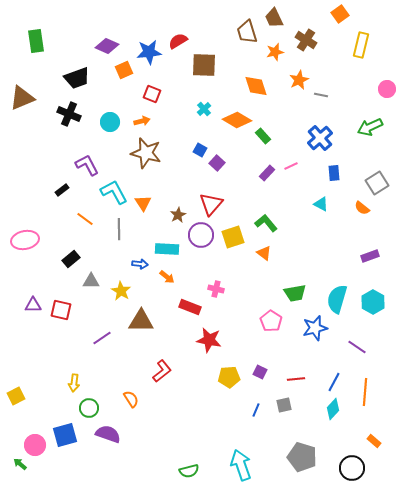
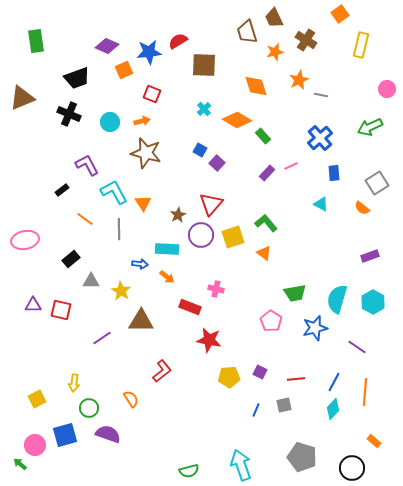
yellow square at (16, 396): moved 21 px right, 3 px down
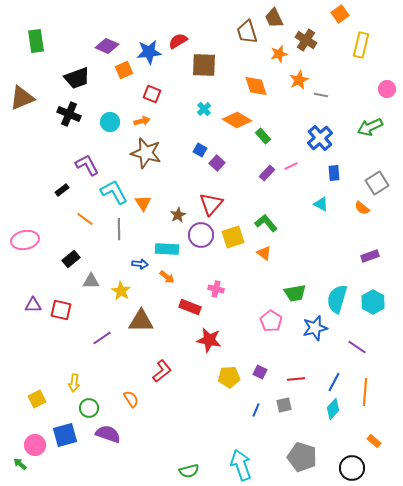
orange star at (275, 52): moved 4 px right, 2 px down
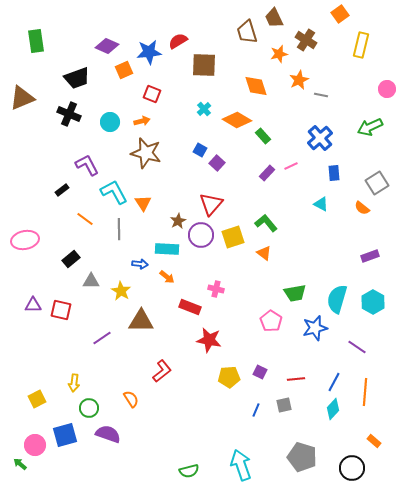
brown star at (178, 215): moved 6 px down
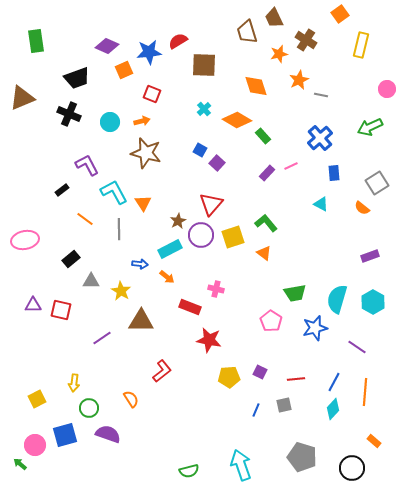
cyan rectangle at (167, 249): moved 3 px right; rotated 30 degrees counterclockwise
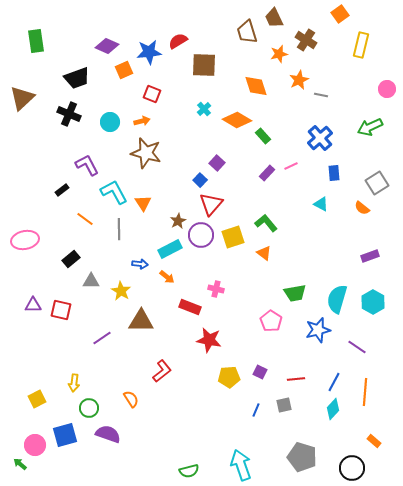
brown triangle at (22, 98): rotated 20 degrees counterclockwise
blue square at (200, 150): moved 30 px down; rotated 16 degrees clockwise
blue star at (315, 328): moved 3 px right, 2 px down
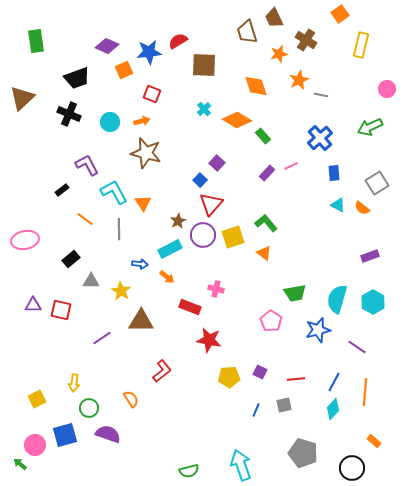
cyan triangle at (321, 204): moved 17 px right, 1 px down
purple circle at (201, 235): moved 2 px right
gray pentagon at (302, 457): moved 1 px right, 4 px up
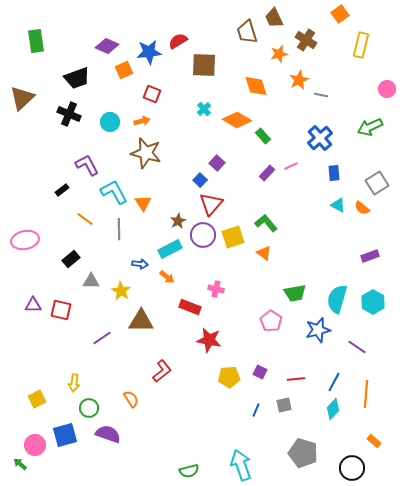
orange line at (365, 392): moved 1 px right, 2 px down
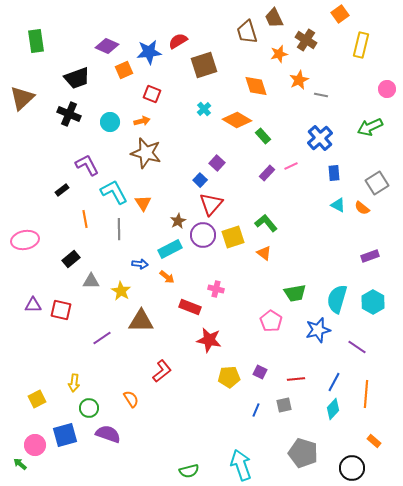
brown square at (204, 65): rotated 20 degrees counterclockwise
orange line at (85, 219): rotated 42 degrees clockwise
